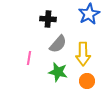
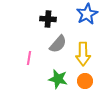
blue star: moved 2 px left
green star: moved 7 px down
orange circle: moved 2 px left
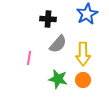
orange circle: moved 2 px left, 1 px up
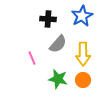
blue star: moved 5 px left, 2 px down
pink line: moved 3 px right; rotated 32 degrees counterclockwise
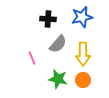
blue star: moved 1 px down; rotated 15 degrees clockwise
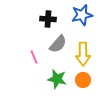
blue star: moved 2 px up
pink line: moved 2 px right, 1 px up
green star: moved 1 px left
